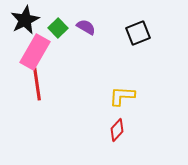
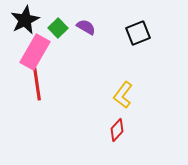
yellow L-shape: moved 1 px right, 1 px up; rotated 56 degrees counterclockwise
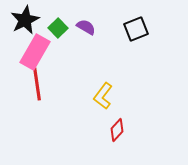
black square: moved 2 px left, 4 px up
yellow L-shape: moved 20 px left, 1 px down
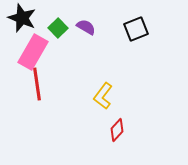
black star: moved 3 px left, 2 px up; rotated 24 degrees counterclockwise
pink rectangle: moved 2 px left
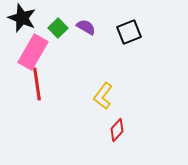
black square: moved 7 px left, 3 px down
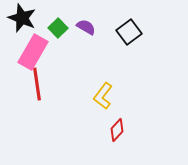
black square: rotated 15 degrees counterclockwise
